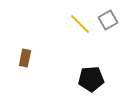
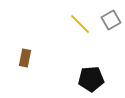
gray square: moved 3 px right
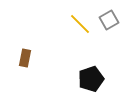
gray square: moved 2 px left
black pentagon: rotated 15 degrees counterclockwise
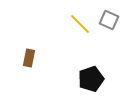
gray square: rotated 36 degrees counterclockwise
brown rectangle: moved 4 px right
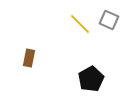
black pentagon: rotated 10 degrees counterclockwise
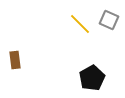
brown rectangle: moved 14 px left, 2 px down; rotated 18 degrees counterclockwise
black pentagon: moved 1 px right, 1 px up
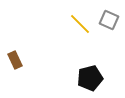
brown rectangle: rotated 18 degrees counterclockwise
black pentagon: moved 2 px left; rotated 15 degrees clockwise
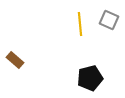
yellow line: rotated 40 degrees clockwise
brown rectangle: rotated 24 degrees counterclockwise
